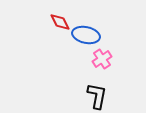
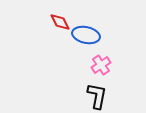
pink cross: moved 1 px left, 6 px down
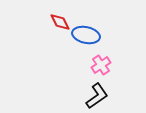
black L-shape: rotated 44 degrees clockwise
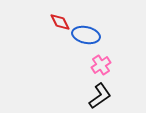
black L-shape: moved 3 px right
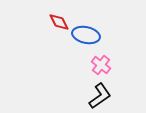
red diamond: moved 1 px left
pink cross: rotated 18 degrees counterclockwise
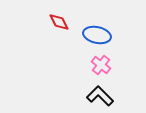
blue ellipse: moved 11 px right
black L-shape: rotated 100 degrees counterclockwise
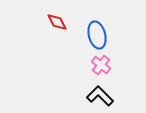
red diamond: moved 2 px left
blue ellipse: rotated 64 degrees clockwise
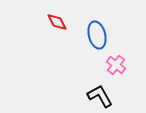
pink cross: moved 15 px right
black L-shape: rotated 16 degrees clockwise
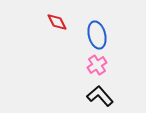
pink cross: moved 19 px left; rotated 18 degrees clockwise
black L-shape: rotated 12 degrees counterclockwise
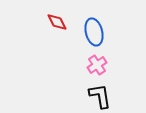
blue ellipse: moved 3 px left, 3 px up
black L-shape: rotated 32 degrees clockwise
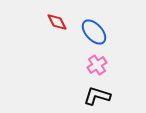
blue ellipse: rotated 28 degrees counterclockwise
black L-shape: moved 3 px left; rotated 64 degrees counterclockwise
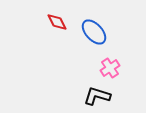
pink cross: moved 13 px right, 3 px down
